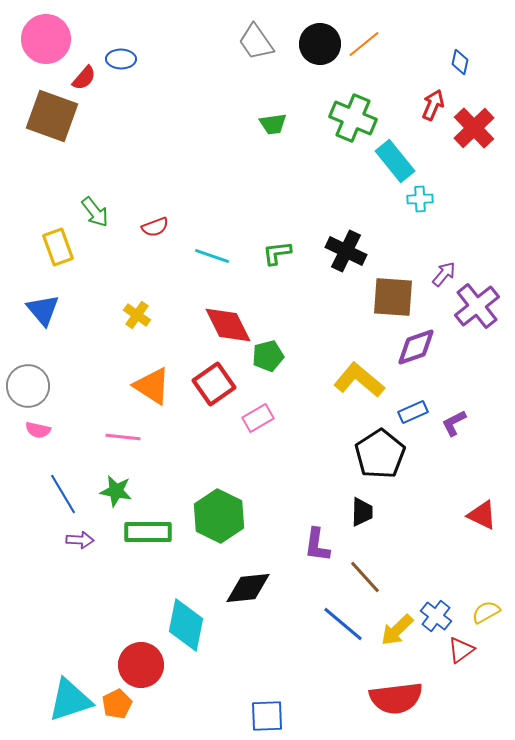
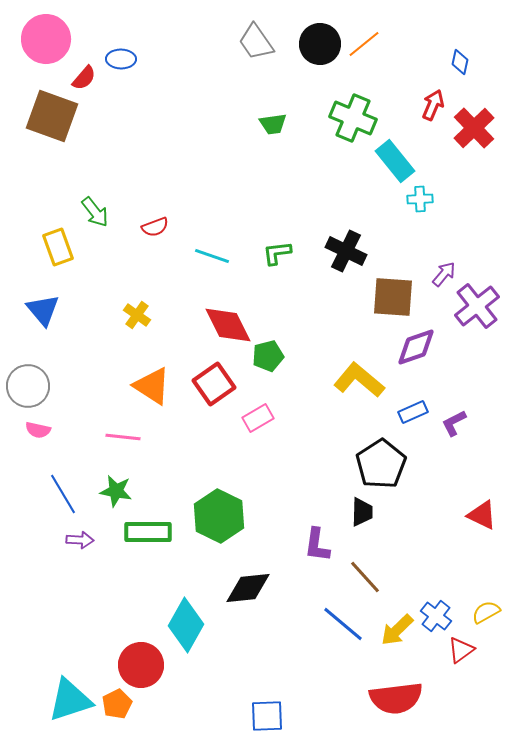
black pentagon at (380, 454): moved 1 px right, 10 px down
cyan diamond at (186, 625): rotated 18 degrees clockwise
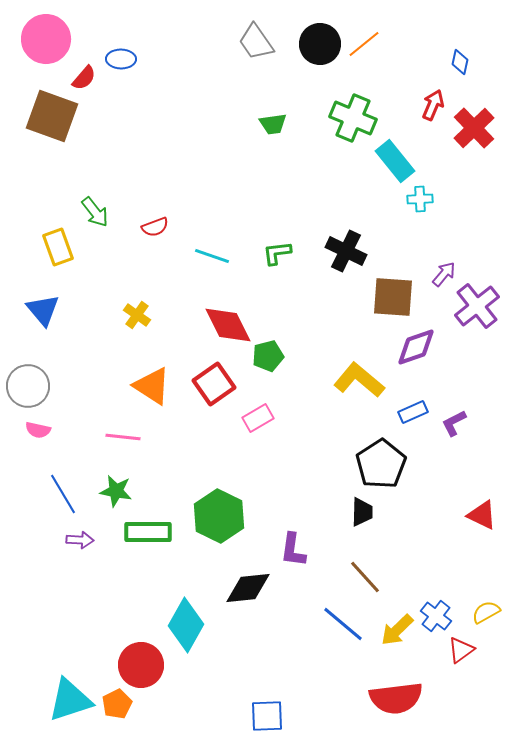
purple L-shape at (317, 545): moved 24 px left, 5 px down
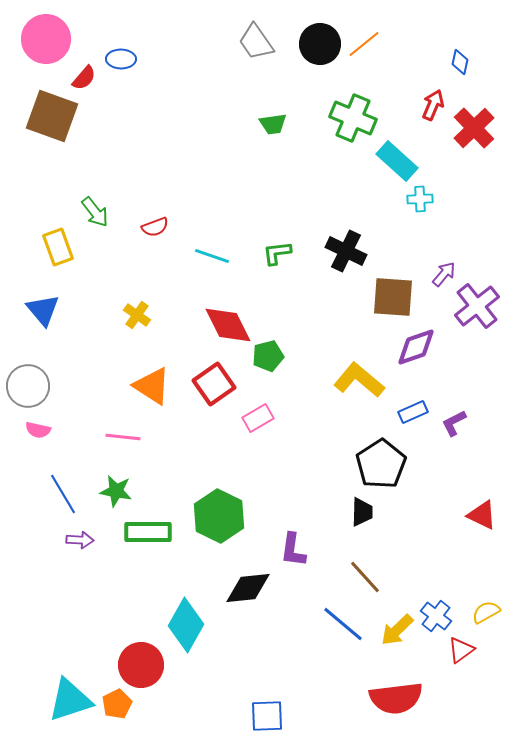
cyan rectangle at (395, 161): moved 2 px right; rotated 9 degrees counterclockwise
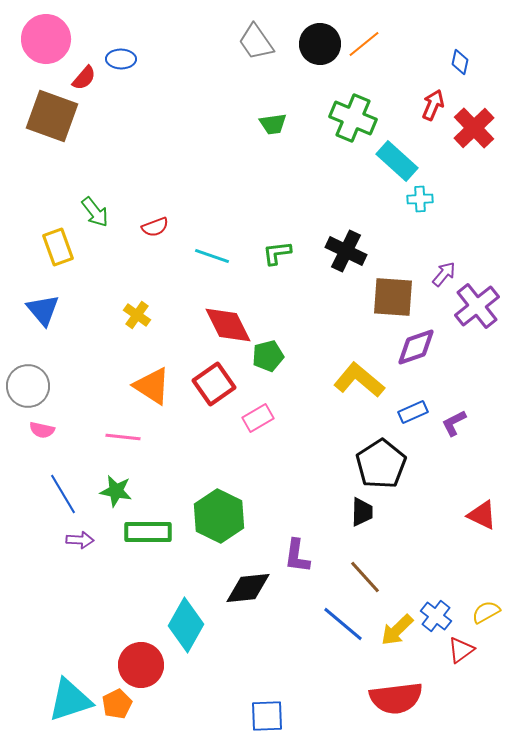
pink semicircle at (38, 430): moved 4 px right
purple L-shape at (293, 550): moved 4 px right, 6 px down
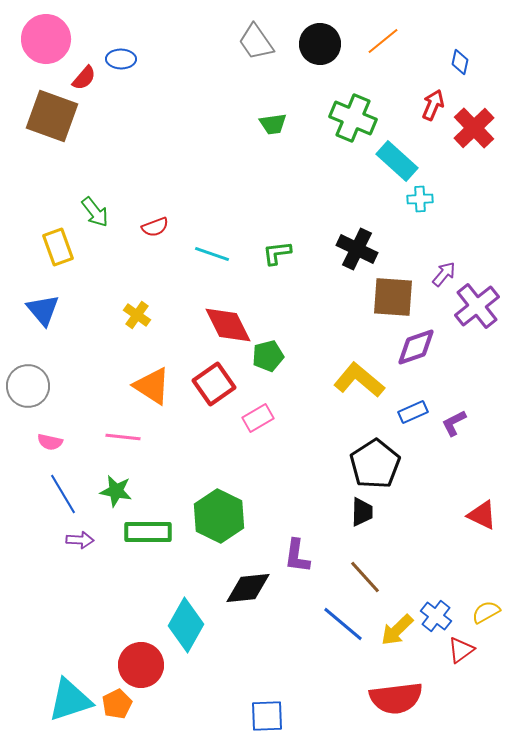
orange line at (364, 44): moved 19 px right, 3 px up
black cross at (346, 251): moved 11 px right, 2 px up
cyan line at (212, 256): moved 2 px up
pink semicircle at (42, 430): moved 8 px right, 12 px down
black pentagon at (381, 464): moved 6 px left
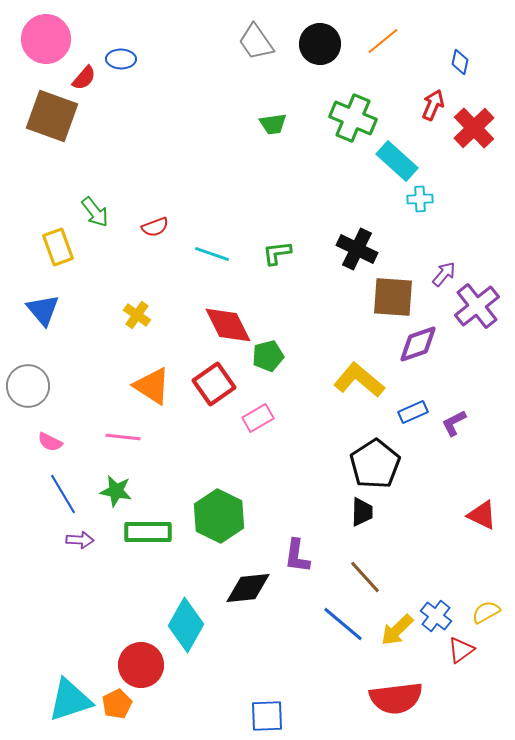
purple diamond at (416, 347): moved 2 px right, 3 px up
pink semicircle at (50, 442): rotated 15 degrees clockwise
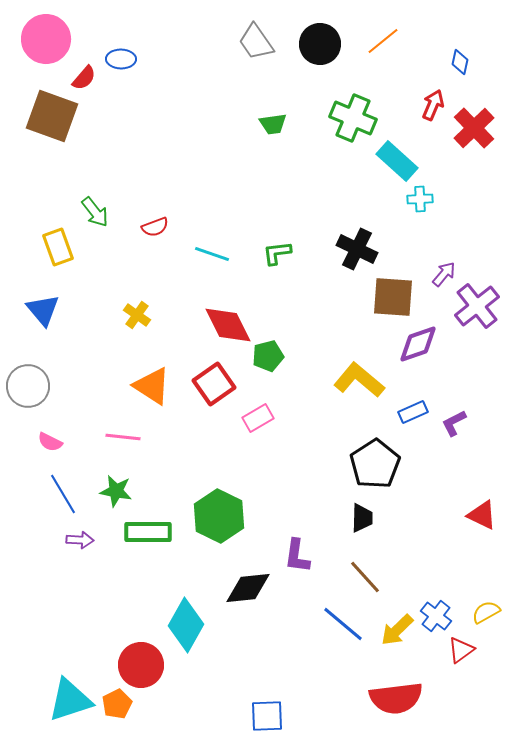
black trapezoid at (362, 512): moved 6 px down
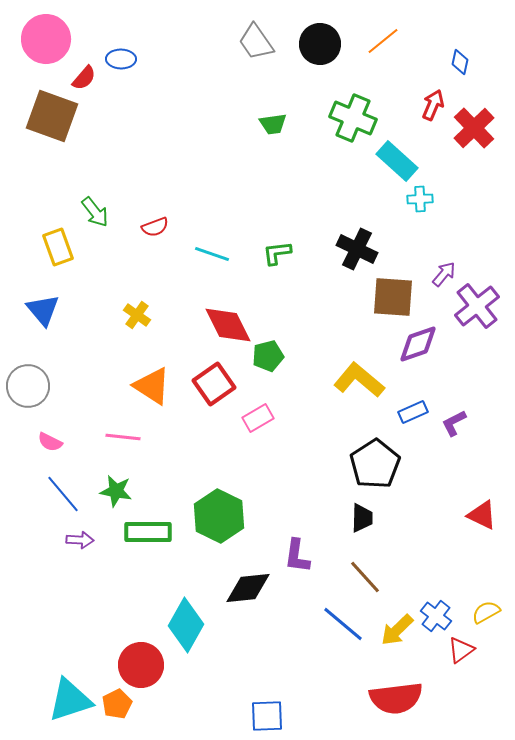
blue line at (63, 494): rotated 9 degrees counterclockwise
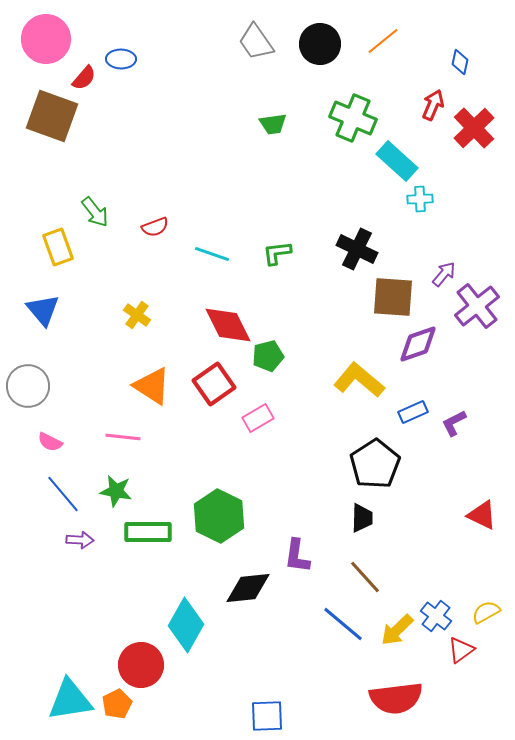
cyan triangle at (70, 700): rotated 9 degrees clockwise
